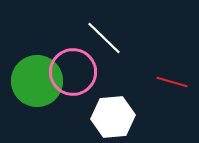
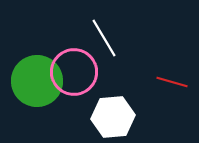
white line: rotated 15 degrees clockwise
pink circle: moved 1 px right
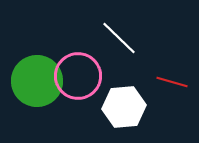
white line: moved 15 px right; rotated 15 degrees counterclockwise
pink circle: moved 4 px right, 4 px down
white hexagon: moved 11 px right, 10 px up
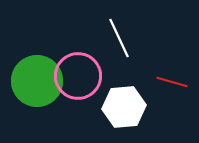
white line: rotated 21 degrees clockwise
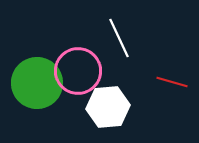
pink circle: moved 5 px up
green circle: moved 2 px down
white hexagon: moved 16 px left
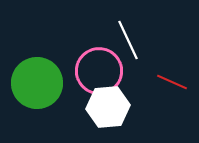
white line: moved 9 px right, 2 px down
pink circle: moved 21 px right
red line: rotated 8 degrees clockwise
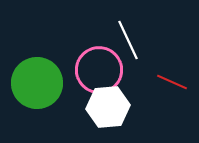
pink circle: moved 1 px up
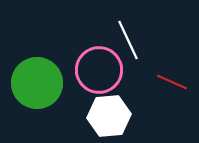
white hexagon: moved 1 px right, 9 px down
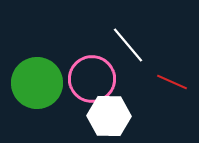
white line: moved 5 px down; rotated 15 degrees counterclockwise
pink circle: moved 7 px left, 9 px down
white hexagon: rotated 6 degrees clockwise
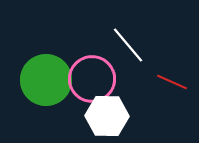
green circle: moved 9 px right, 3 px up
white hexagon: moved 2 px left
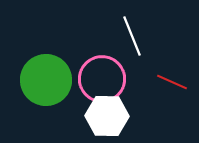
white line: moved 4 px right, 9 px up; rotated 18 degrees clockwise
pink circle: moved 10 px right
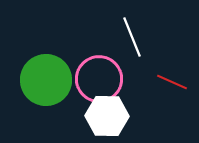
white line: moved 1 px down
pink circle: moved 3 px left
